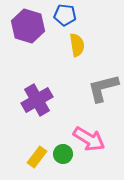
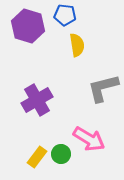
green circle: moved 2 px left
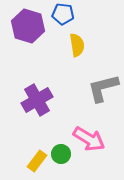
blue pentagon: moved 2 px left, 1 px up
yellow rectangle: moved 4 px down
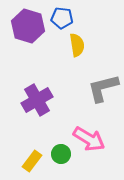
blue pentagon: moved 1 px left, 4 px down
yellow rectangle: moved 5 px left
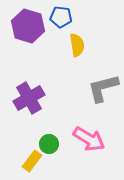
blue pentagon: moved 1 px left, 1 px up
purple cross: moved 8 px left, 2 px up
green circle: moved 12 px left, 10 px up
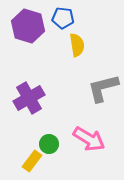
blue pentagon: moved 2 px right, 1 px down
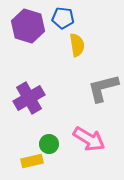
yellow rectangle: rotated 40 degrees clockwise
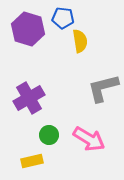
purple hexagon: moved 3 px down
yellow semicircle: moved 3 px right, 4 px up
green circle: moved 9 px up
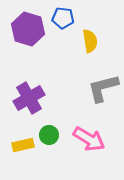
yellow semicircle: moved 10 px right
yellow rectangle: moved 9 px left, 16 px up
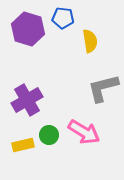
purple cross: moved 2 px left, 2 px down
pink arrow: moved 5 px left, 7 px up
